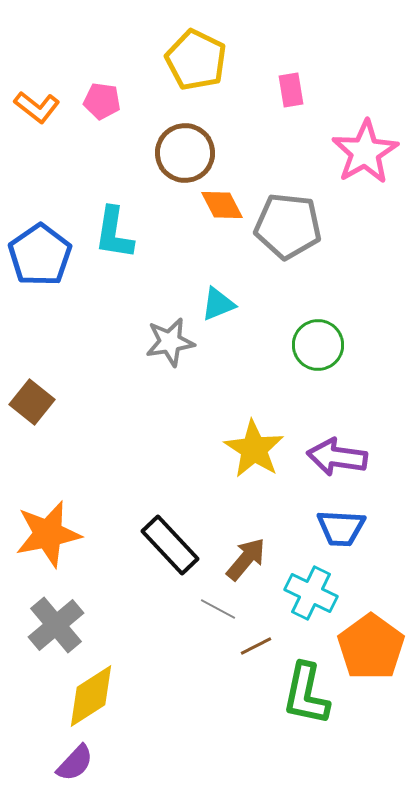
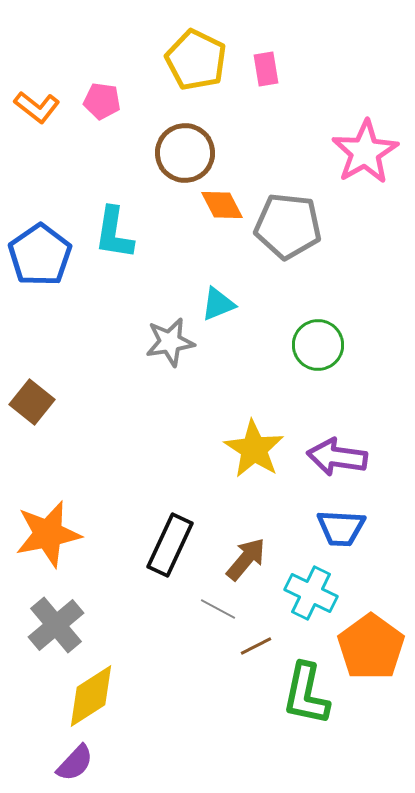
pink rectangle: moved 25 px left, 21 px up
black rectangle: rotated 68 degrees clockwise
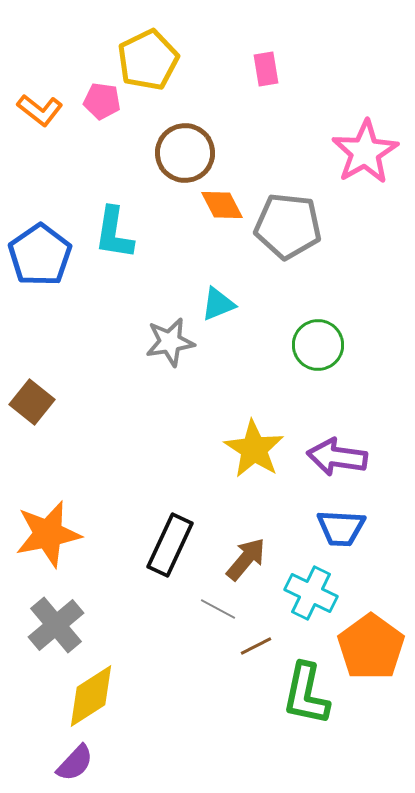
yellow pentagon: moved 48 px left; rotated 20 degrees clockwise
orange L-shape: moved 3 px right, 3 px down
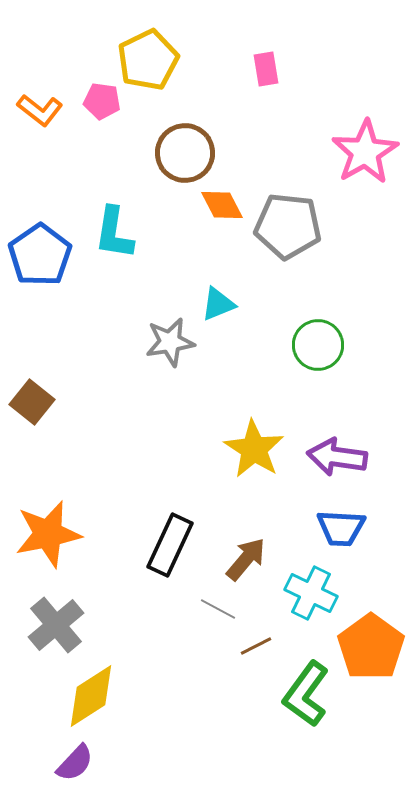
green L-shape: rotated 24 degrees clockwise
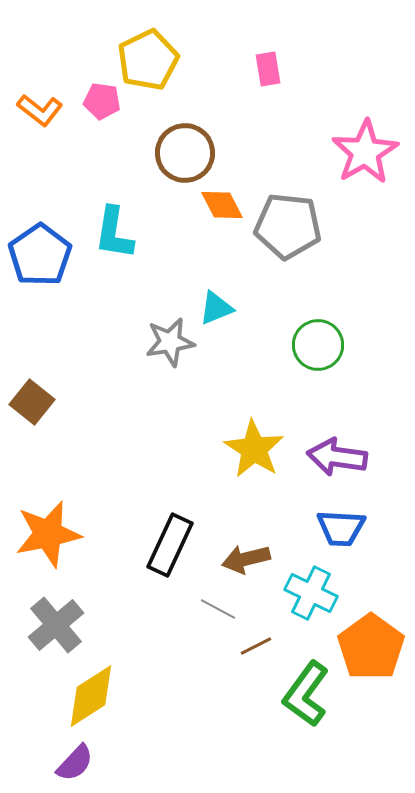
pink rectangle: moved 2 px right
cyan triangle: moved 2 px left, 4 px down
brown arrow: rotated 144 degrees counterclockwise
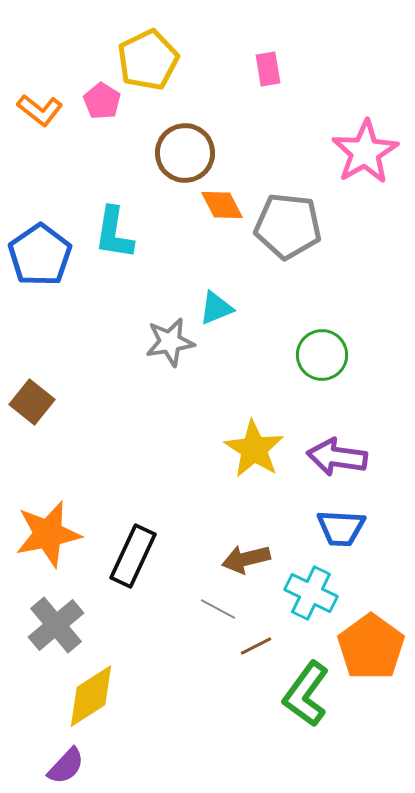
pink pentagon: rotated 24 degrees clockwise
green circle: moved 4 px right, 10 px down
black rectangle: moved 37 px left, 11 px down
purple semicircle: moved 9 px left, 3 px down
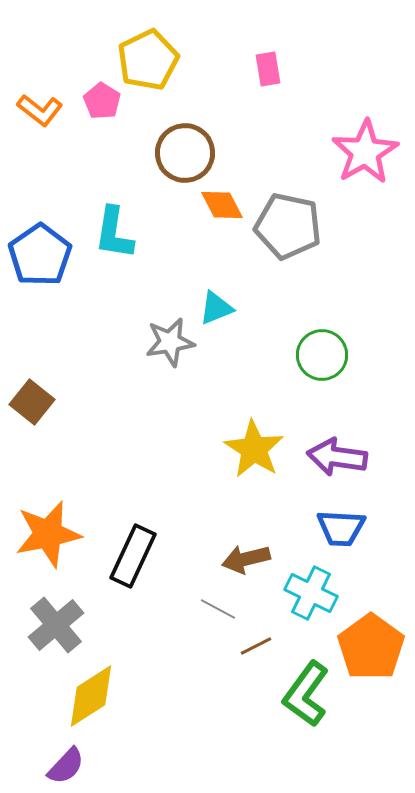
gray pentagon: rotated 6 degrees clockwise
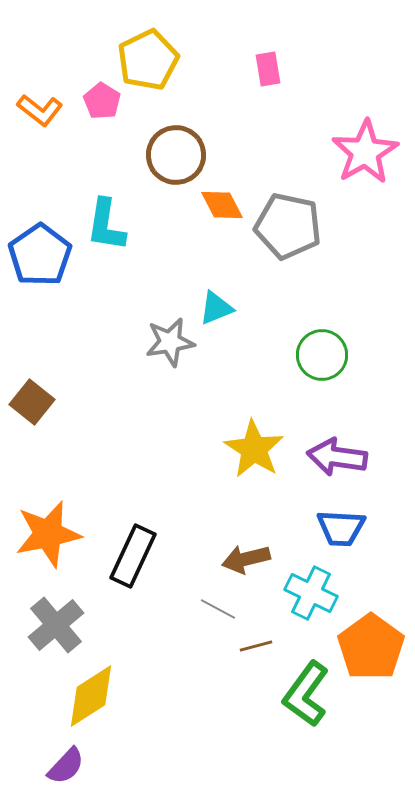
brown circle: moved 9 px left, 2 px down
cyan L-shape: moved 8 px left, 8 px up
brown line: rotated 12 degrees clockwise
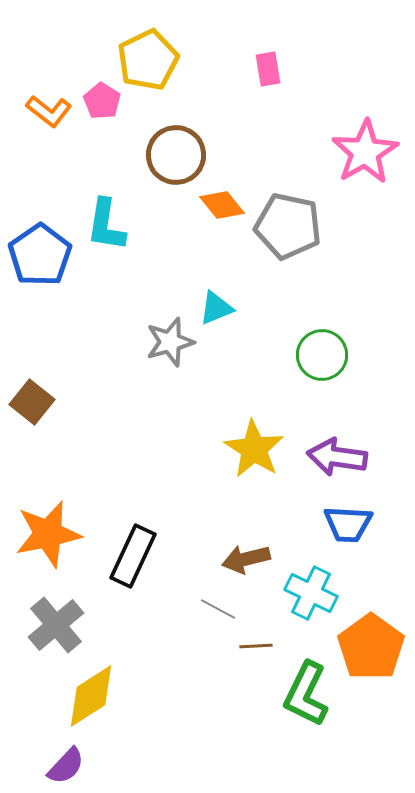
orange L-shape: moved 9 px right, 1 px down
orange diamond: rotated 12 degrees counterclockwise
gray star: rotated 6 degrees counterclockwise
blue trapezoid: moved 7 px right, 4 px up
brown line: rotated 12 degrees clockwise
green L-shape: rotated 10 degrees counterclockwise
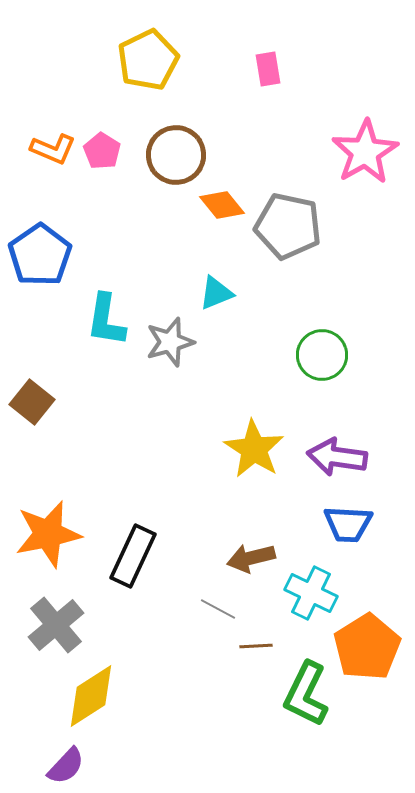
pink pentagon: moved 50 px down
orange L-shape: moved 4 px right, 38 px down; rotated 15 degrees counterclockwise
cyan L-shape: moved 95 px down
cyan triangle: moved 15 px up
brown arrow: moved 5 px right, 1 px up
orange pentagon: moved 4 px left; rotated 4 degrees clockwise
